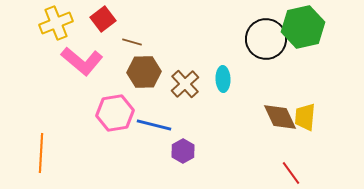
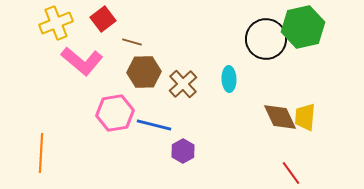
cyan ellipse: moved 6 px right
brown cross: moved 2 px left
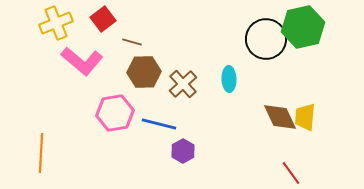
blue line: moved 5 px right, 1 px up
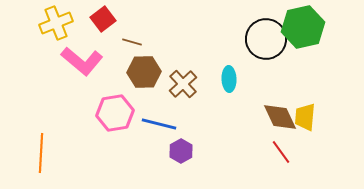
purple hexagon: moved 2 px left
red line: moved 10 px left, 21 px up
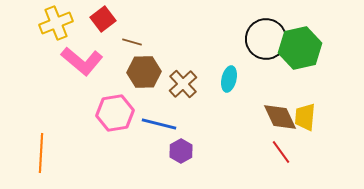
green hexagon: moved 3 px left, 21 px down
cyan ellipse: rotated 15 degrees clockwise
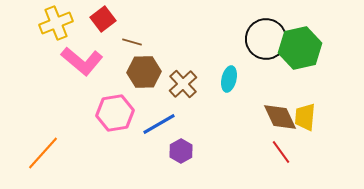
blue line: rotated 44 degrees counterclockwise
orange line: moved 2 px right; rotated 39 degrees clockwise
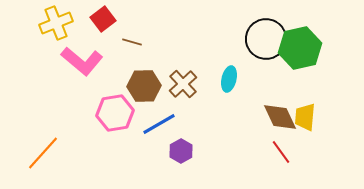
brown hexagon: moved 14 px down
